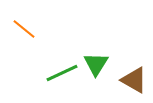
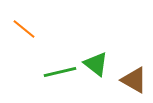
green triangle: rotated 24 degrees counterclockwise
green line: moved 2 px left, 1 px up; rotated 12 degrees clockwise
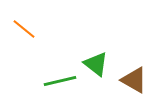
green line: moved 9 px down
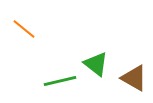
brown triangle: moved 2 px up
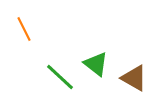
orange line: rotated 25 degrees clockwise
green line: moved 4 px up; rotated 56 degrees clockwise
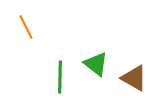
orange line: moved 2 px right, 2 px up
green line: rotated 48 degrees clockwise
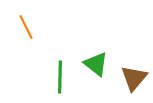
brown triangle: rotated 40 degrees clockwise
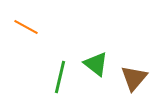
orange line: rotated 35 degrees counterclockwise
green line: rotated 12 degrees clockwise
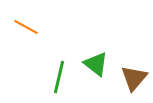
green line: moved 1 px left
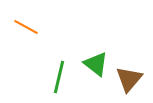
brown triangle: moved 5 px left, 1 px down
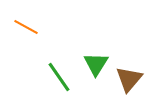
green triangle: rotated 24 degrees clockwise
green line: rotated 48 degrees counterclockwise
